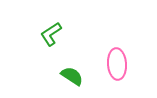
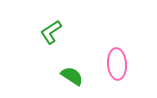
green L-shape: moved 2 px up
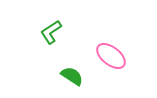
pink ellipse: moved 6 px left, 8 px up; rotated 48 degrees counterclockwise
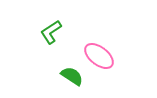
pink ellipse: moved 12 px left
